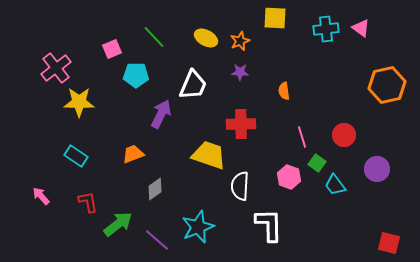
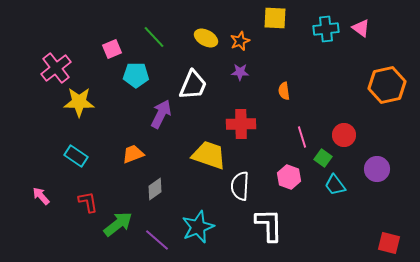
green square: moved 6 px right, 5 px up
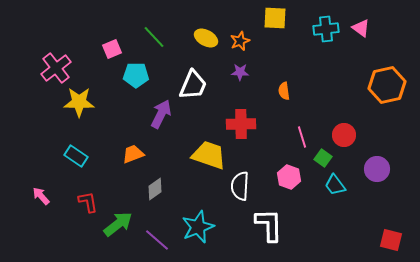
red square: moved 2 px right, 3 px up
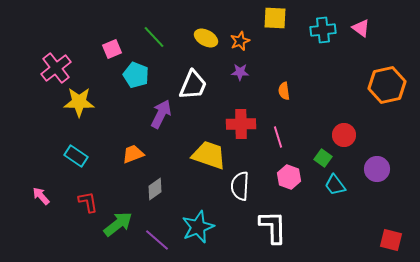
cyan cross: moved 3 px left, 1 px down
cyan pentagon: rotated 20 degrees clockwise
pink line: moved 24 px left
white L-shape: moved 4 px right, 2 px down
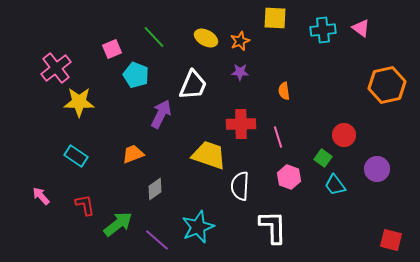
red L-shape: moved 3 px left, 3 px down
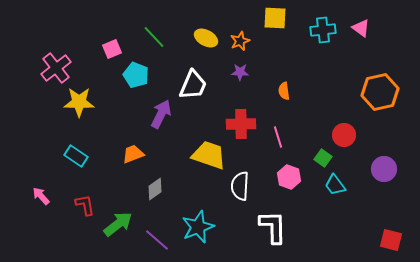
orange hexagon: moved 7 px left, 7 px down
purple circle: moved 7 px right
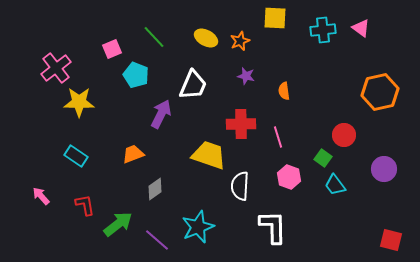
purple star: moved 6 px right, 4 px down; rotated 12 degrees clockwise
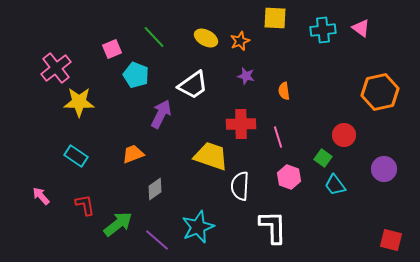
white trapezoid: rotated 32 degrees clockwise
yellow trapezoid: moved 2 px right, 1 px down
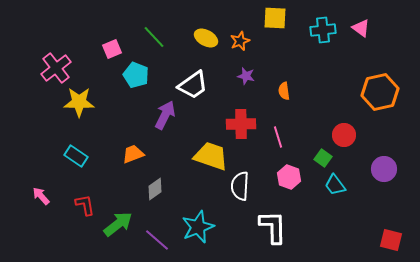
purple arrow: moved 4 px right, 1 px down
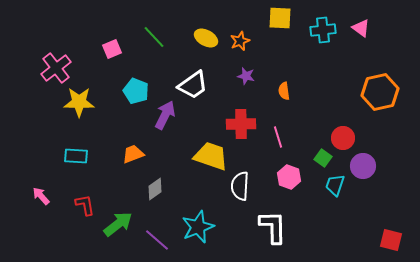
yellow square: moved 5 px right
cyan pentagon: moved 16 px down
red circle: moved 1 px left, 3 px down
cyan rectangle: rotated 30 degrees counterclockwise
purple circle: moved 21 px left, 3 px up
cyan trapezoid: rotated 55 degrees clockwise
